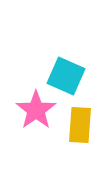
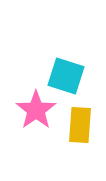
cyan square: rotated 6 degrees counterclockwise
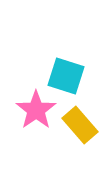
yellow rectangle: rotated 45 degrees counterclockwise
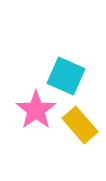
cyan square: rotated 6 degrees clockwise
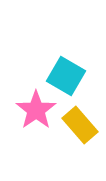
cyan square: rotated 6 degrees clockwise
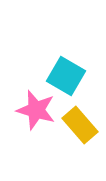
pink star: rotated 21 degrees counterclockwise
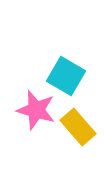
yellow rectangle: moved 2 px left, 2 px down
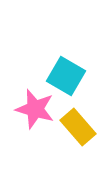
pink star: moved 1 px left, 1 px up
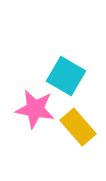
pink star: rotated 6 degrees counterclockwise
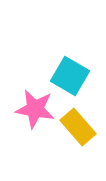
cyan square: moved 4 px right
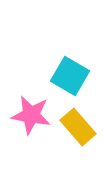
pink star: moved 4 px left, 6 px down
